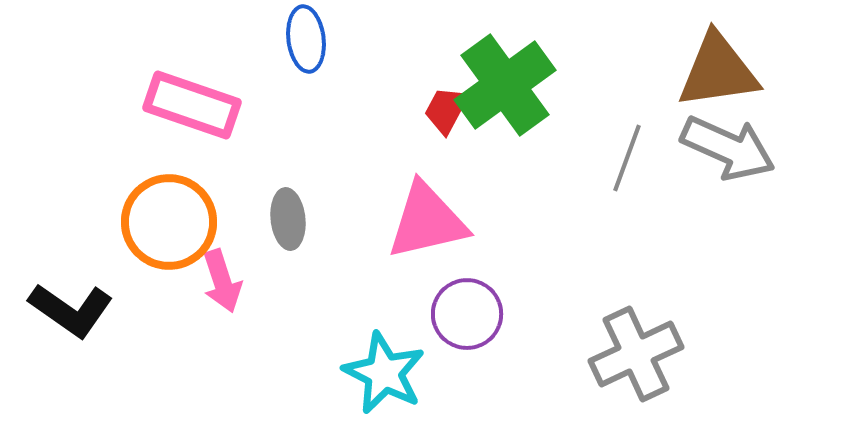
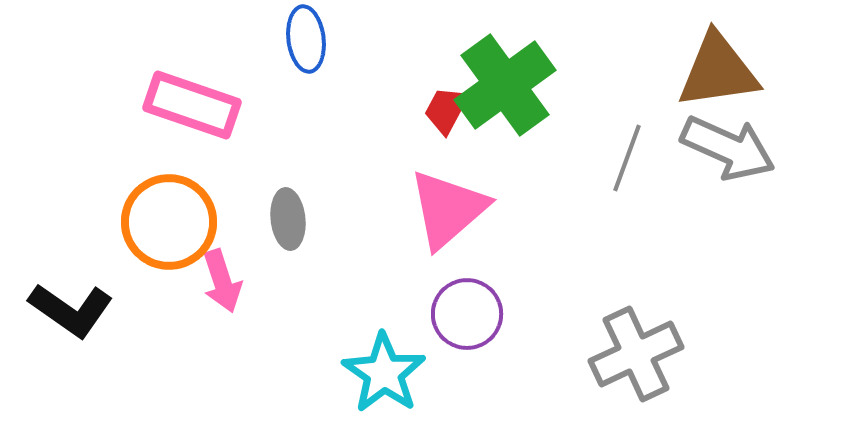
pink triangle: moved 21 px right, 12 px up; rotated 28 degrees counterclockwise
cyan star: rotated 8 degrees clockwise
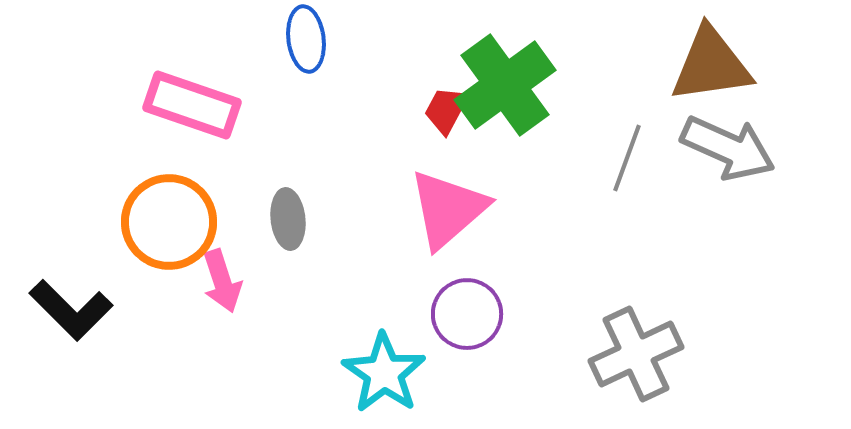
brown triangle: moved 7 px left, 6 px up
black L-shape: rotated 10 degrees clockwise
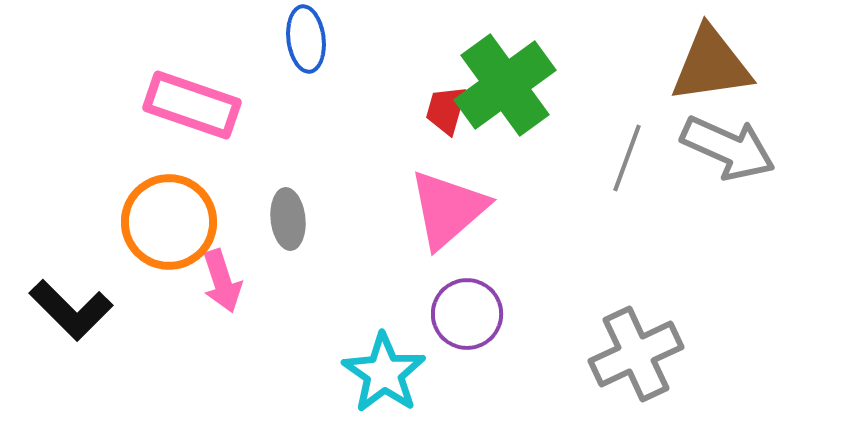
red trapezoid: rotated 12 degrees counterclockwise
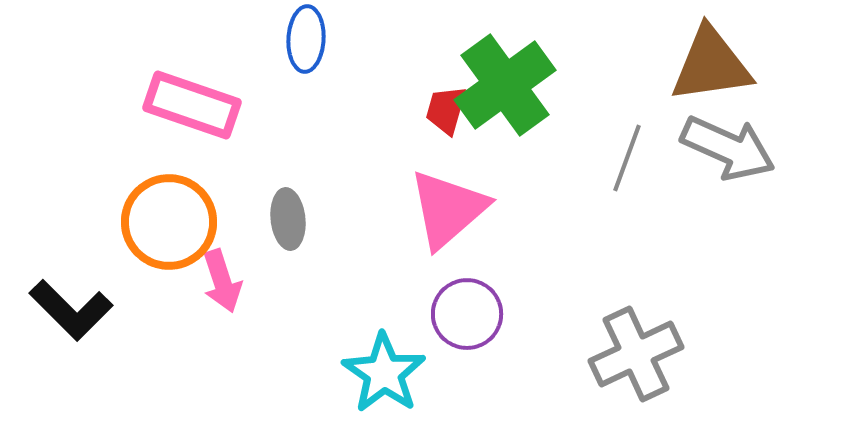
blue ellipse: rotated 10 degrees clockwise
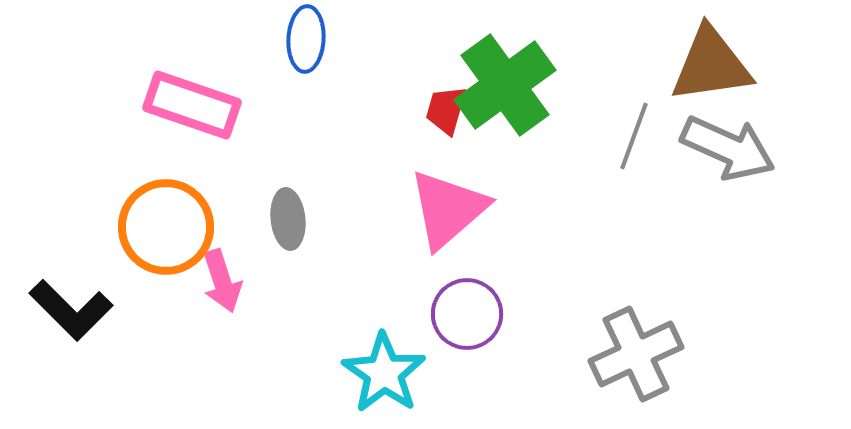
gray line: moved 7 px right, 22 px up
orange circle: moved 3 px left, 5 px down
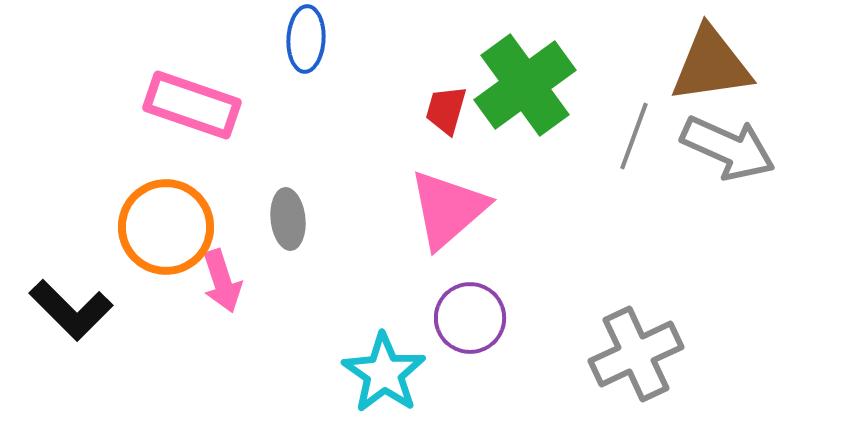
green cross: moved 20 px right
purple circle: moved 3 px right, 4 px down
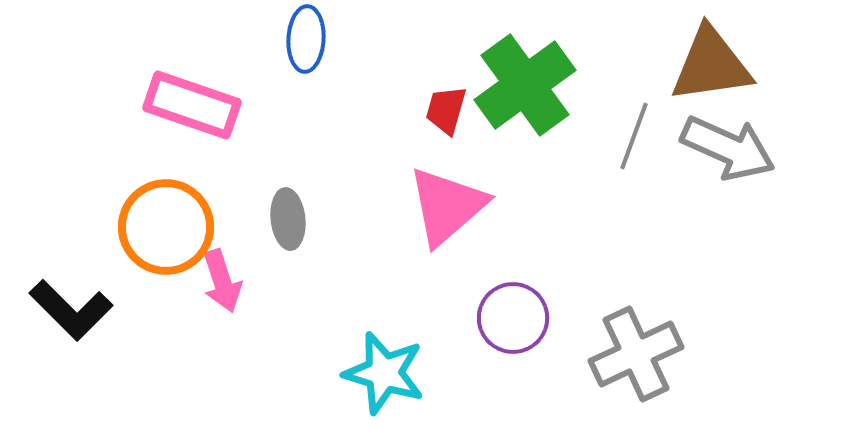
pink triangle: moved 1 px left, 3 px up
purple circle: moved 43 px right
cyan star: rotated 18 degrees counterclockwise
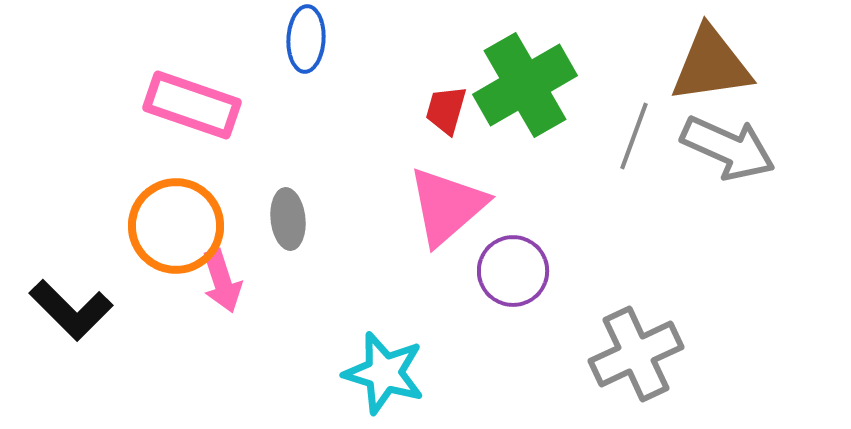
green cross: rotated 6 degrees clockwise
orange circle: moved 10 px right, 1 px up
purple circle: moved 47 px up
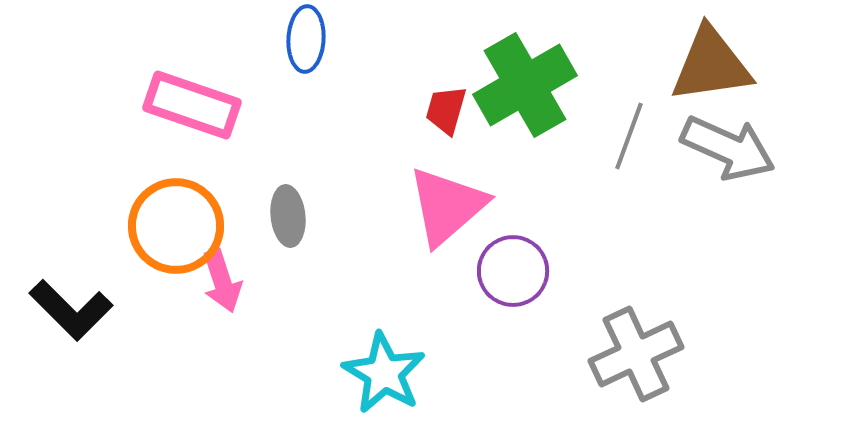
gray line: moved 5 px left
gray ellipse: moved 3 px up
cyan star: rotated 14 degrees clockwise
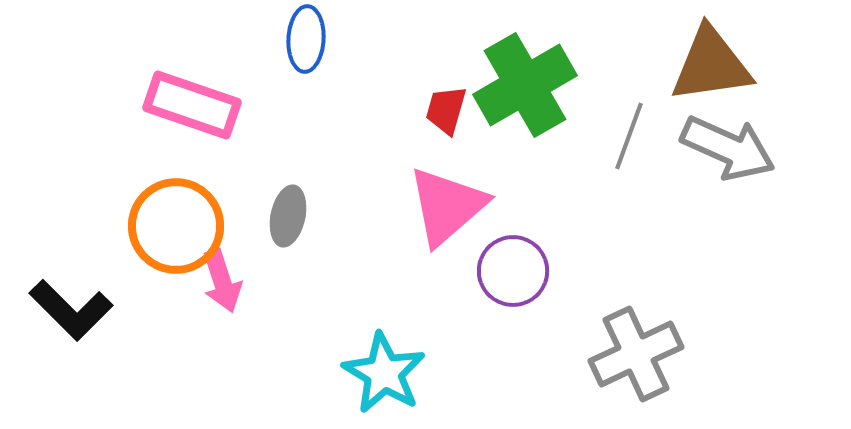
gray ellipse: rotated 18 degrees clockwise
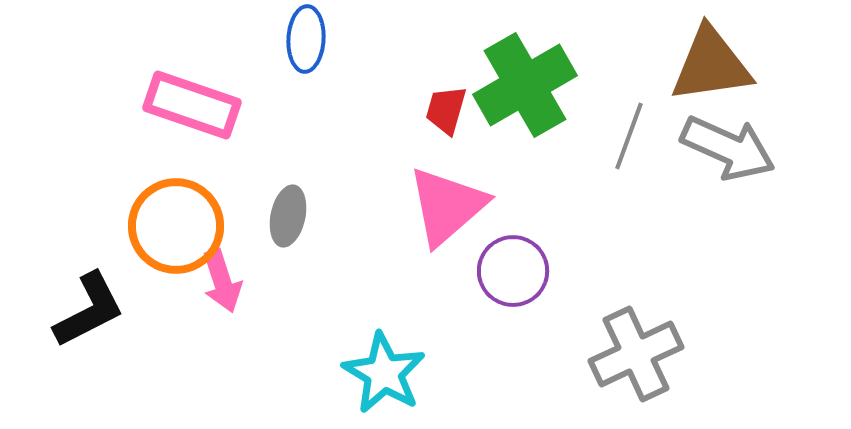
black L-shape: moved 18 px right; rotated 72 degrees counterclockwise
